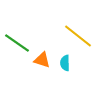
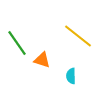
green line: rotated 20 degrees clockwise
cyan semicircle: moved 6 px right, 13 px down
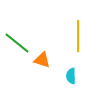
yellow line: rotated 52 degrees clockwise
green line: rotated 16 degrees counterclockwise
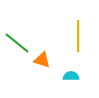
cyan semicircle: rotated 91 degrees clockwise
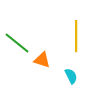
yellow line: moved 2 px left
cyan semicircle: rotated 63 degrees clockwise
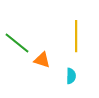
cyan semicircle: rotated 28 degrees clockwise
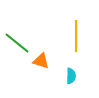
orange triangle: moved 1 px left, 1 px down
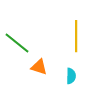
orange triangle: moved 2 px left, 6 px down
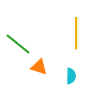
yellow line: moved 3 px up
green line: moved 1 px right, 1 px down
